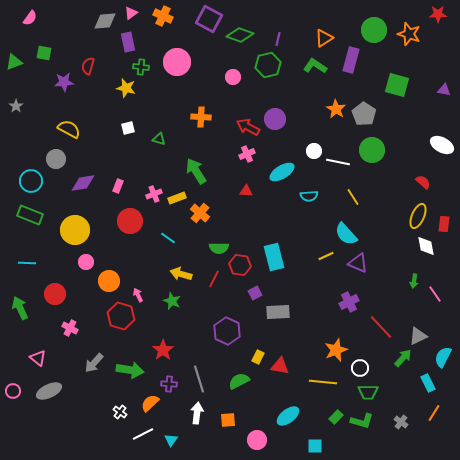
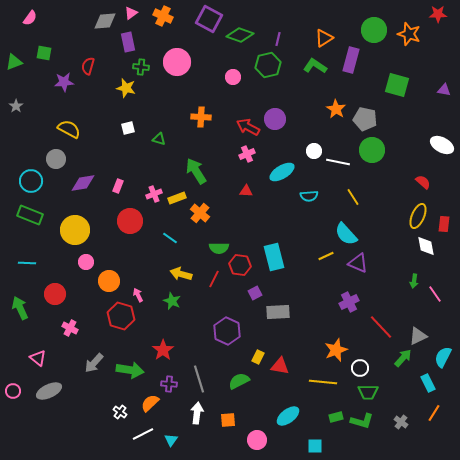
gray pentagon at (364, 114): moved 1 px right, 5 px down; rotated 20 degrees counterclockwise
cyan line at (168, 238): moved 2 px right
green rectangle at (336, 417): rotated 32 degrees clockwise
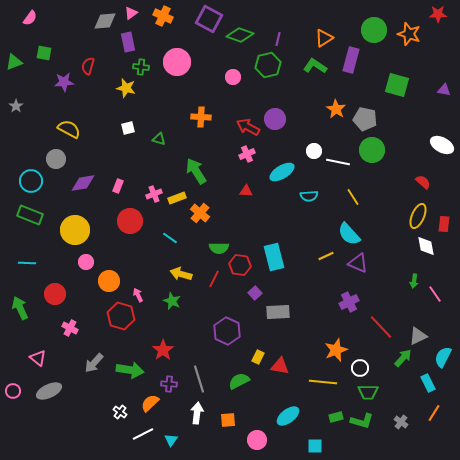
cyan semicircle at (346, 234): moved 3 px right
purple square at (255, 293): rotated 16 degrees counterclockwise
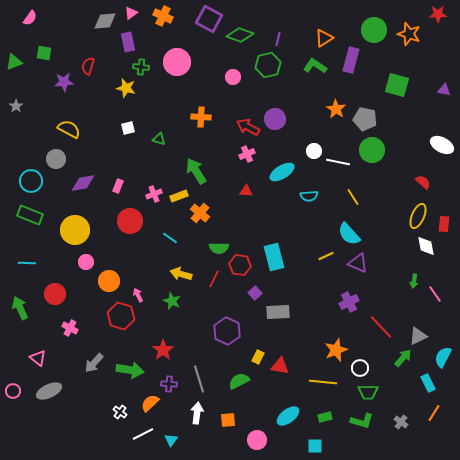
yellow rectangle at (177, 198): moved 2 px right, 2 px up
green rectangle at (336, 417): moved 11 px left
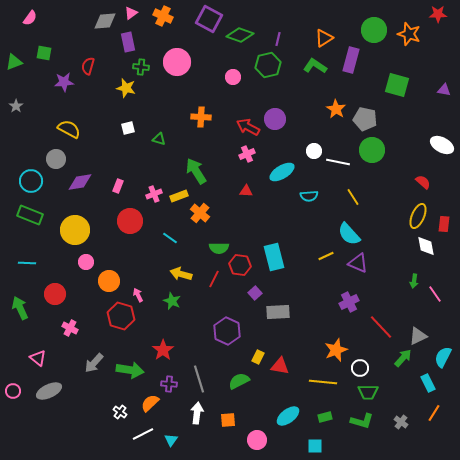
purple diamond at (83, 183): moved 3 px left, 1 px up
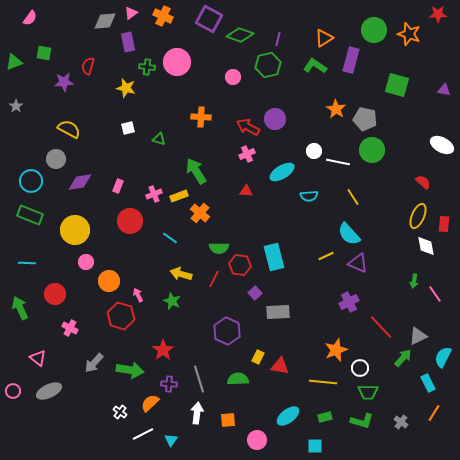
green cross at (141, 67): moved 6 px right
green semicircle at (239, 381): moved 1 px left, 2 px up; rotated 25 degrees clockwise
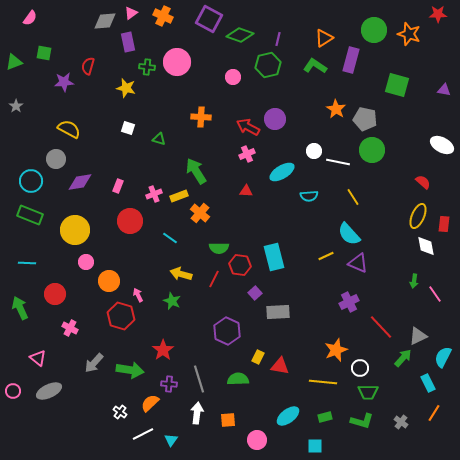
white square at (128, 128): rotated 32 degrees clockwise
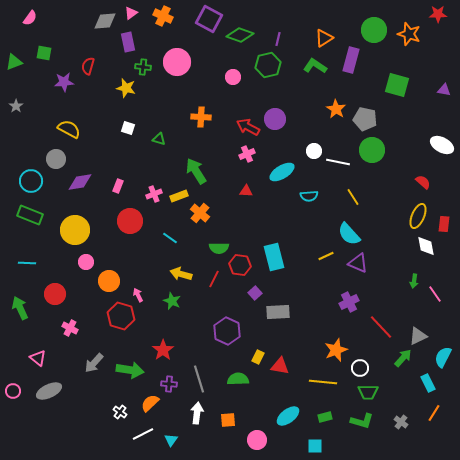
green cross at (147, 67): moved 4 px left
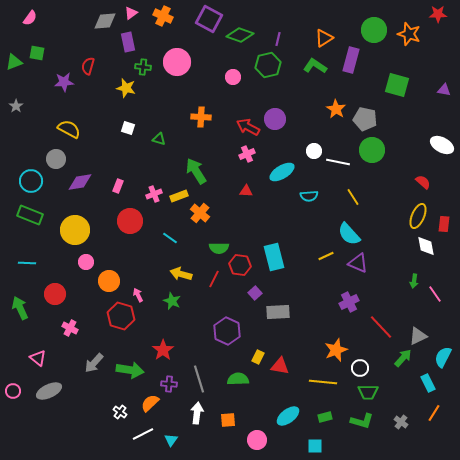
green square at (44, 53): moved 7 px left
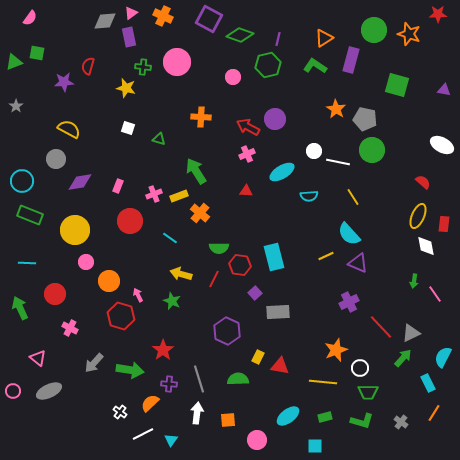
purple rectangle at (128, 42): moved 1 px right, 5 px up
cyan circle at (31, 181): moved 9 px left
gray triangle at (418, 336): moved 7 px left, 3 px up
